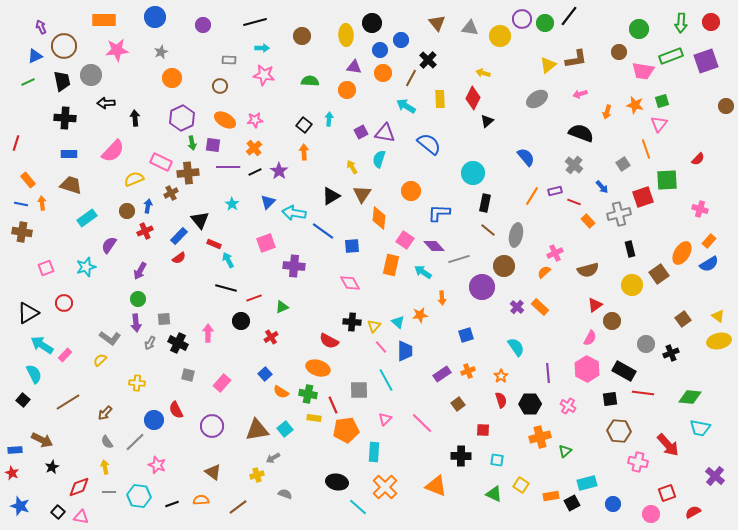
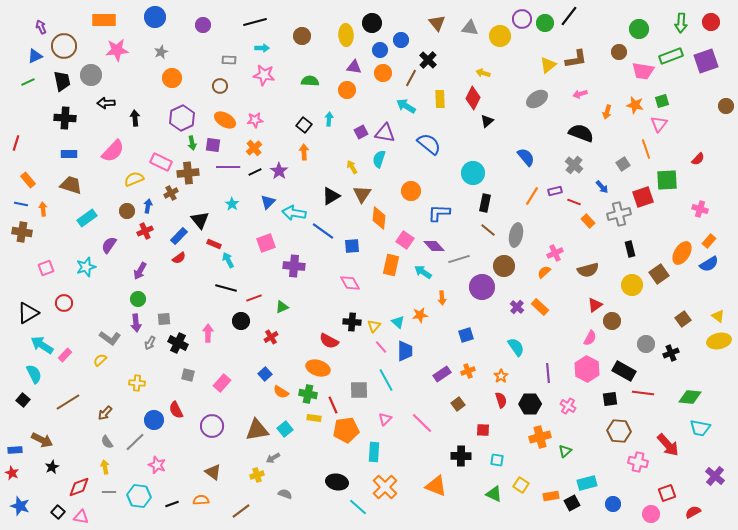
orange arrow at (42, 203): moved 1 px right, 6 px down
brown line at (238, 507): moved 3 px right, 4 px down
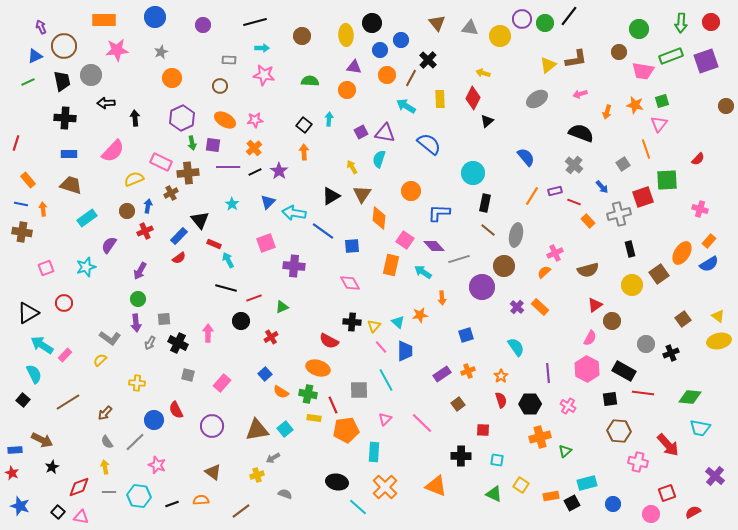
orange circle at (383, 73): moved 4 px right, 2 px down
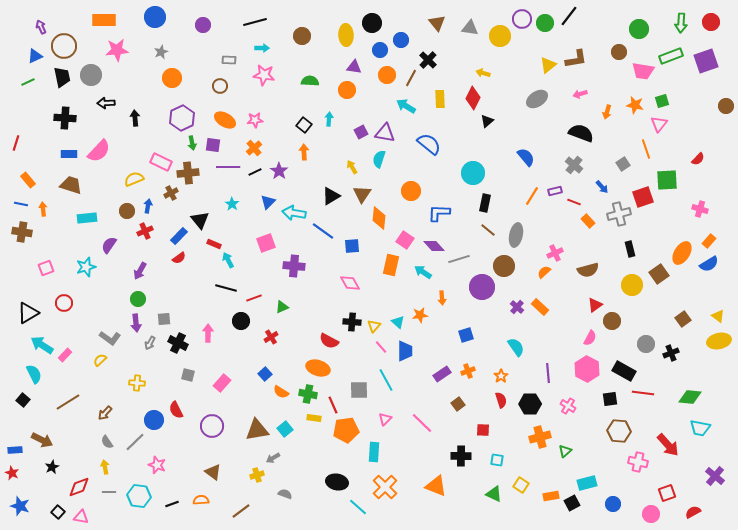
black trapezoid at (62, 81): moved 4 px up
pink semicircle at (113, 151): moved 14 px left
cyan rectangle at (87, 218): rotated 30 degrees clockwise
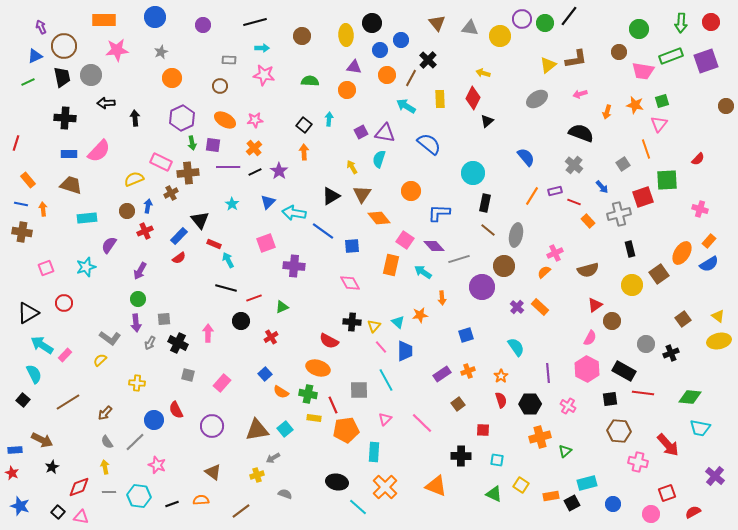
orange diamond at (379, 218): rotated 45 degrees counterclockwise
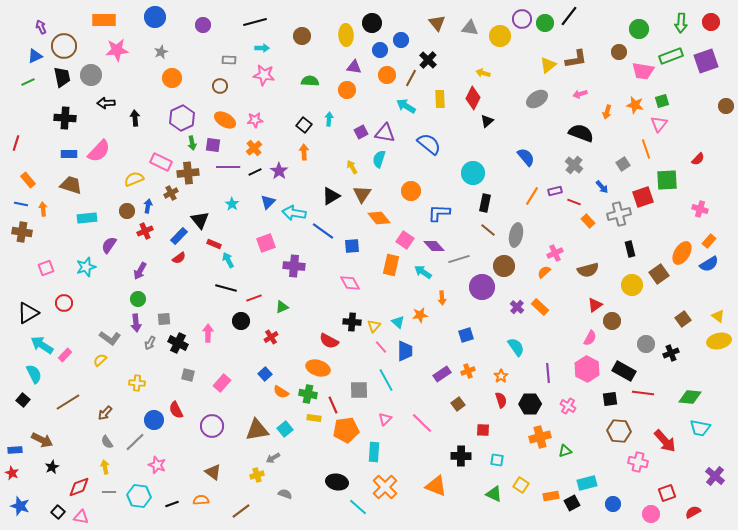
red arrow at (668, 445): moved 3 px left, 4 px up
green triangle at (565, 451): rotated 24 degrees clockwise
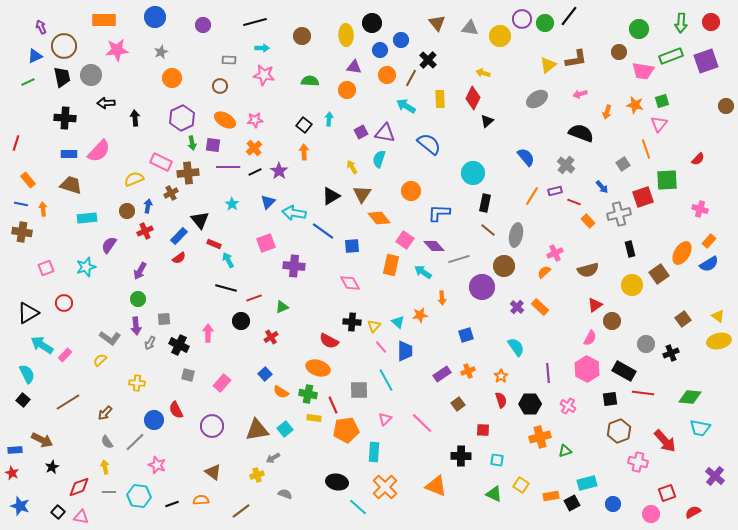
gray cross at (574, 165): moved 8 px left
purple arrow at (136, 323): moved 3 px down
black cross at (178, 343): moved 1 px right, 2 px down
cyan semicircle at (34, 374): moved 7 px left
brown hexagon at (619, 431): rotated 25 degrees counterclockwise
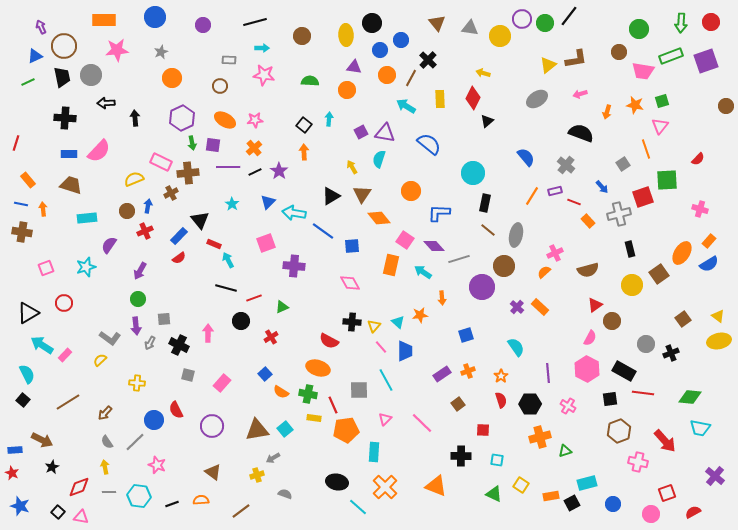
pink triangle at (659, 124): moved 1 px right, 2 px down
